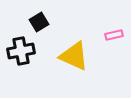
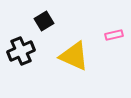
black square: moved 5 px right, 1 px up
black cross: rotated 12 degrees counterclockwise
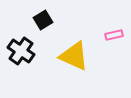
black square: moved 1 px left, 1 px up
black cross: rotated 32 degrees counterclockwise
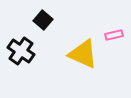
black square: rotated 18 degrees counterclockwise
yellow triangle: moved 9 px right, 2 px up
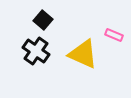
pink rectangle: rotated 36 degrees clockwise
black cross: moved 15 px right
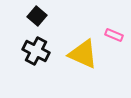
black square: moved 6 px left, 4 px up
black cross: rotated 8 degrees counterclockwise
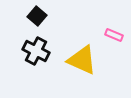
yellow triangle: moved 1 px left, 6 px down
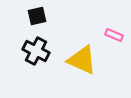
black square: rotated 36 degrees clockwise
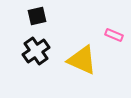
black cross: rotated 28 degrees clockwise
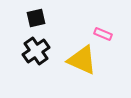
black square: moved 1 px left, 2 px down
pink rectangle: moved 11 px left, 1 px up
